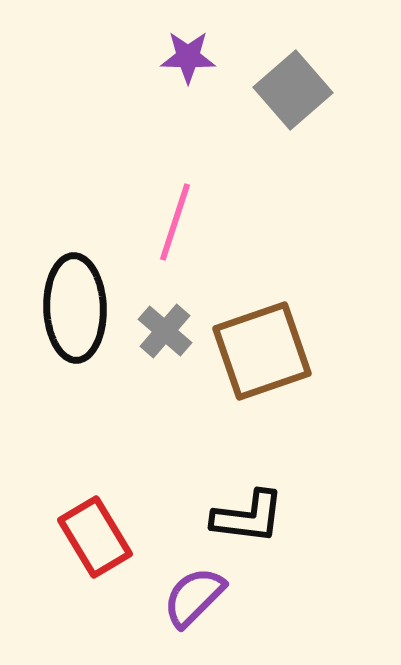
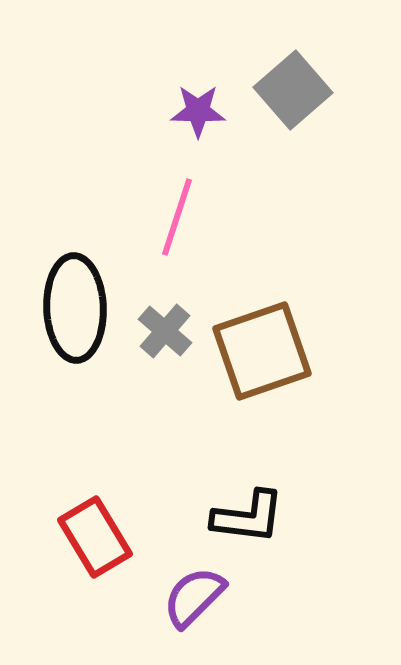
purple star: moved 10 px right, 54 px down
pink line: moved 2 px right, 5 px up
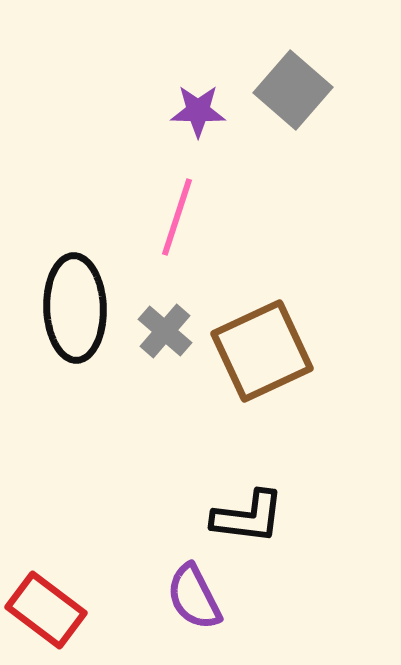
gray square: rotated 8 degrees counterclockwise
brown square: rotated 6 degrees counterclockwise
red rectangle: moved 49 px left, 73 px down; rotated 22 degrees counterclockwise
purple semicircle: rotated 72 degrees counterclockwise
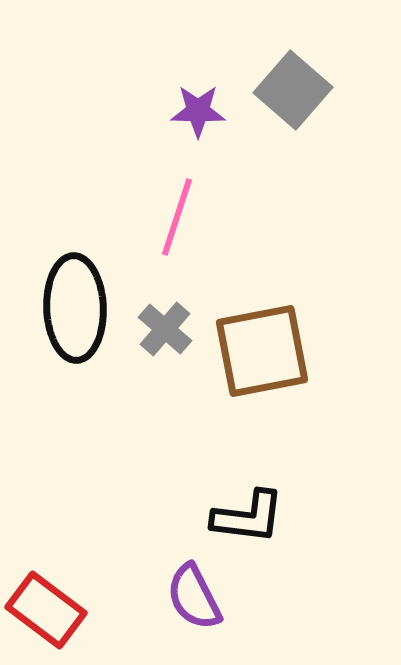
gray cross: moved 2 px up
brown square: rotated 14 degrees clockwise
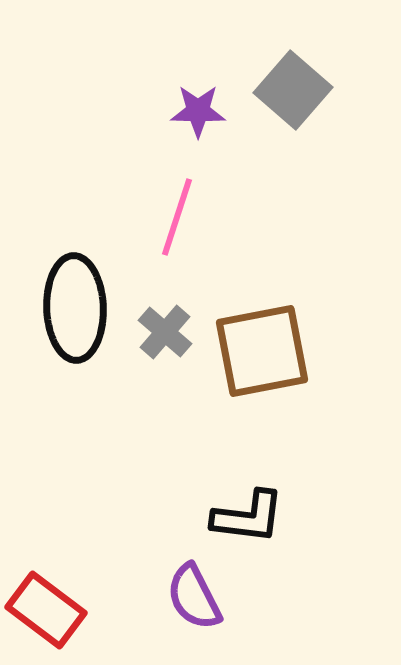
gray cross: moved 3 px down
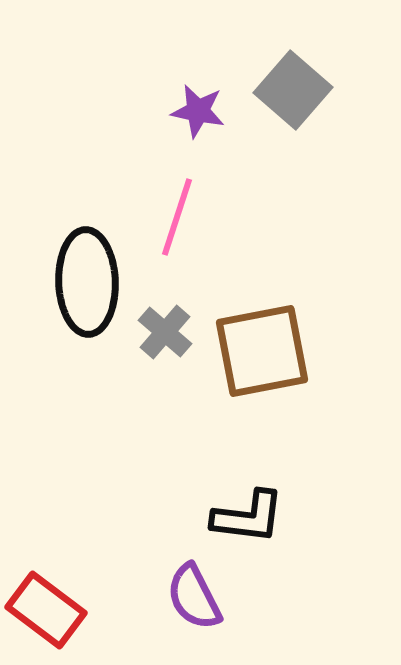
purple star: rotated 10 degrees clockwise
black ellipse: moved 12 px right, 26 px up
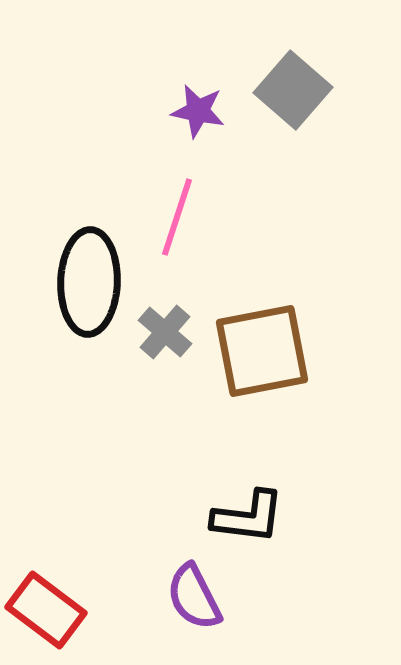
black ellipse: moved 2 px right; rotated 4 degrees clockwise
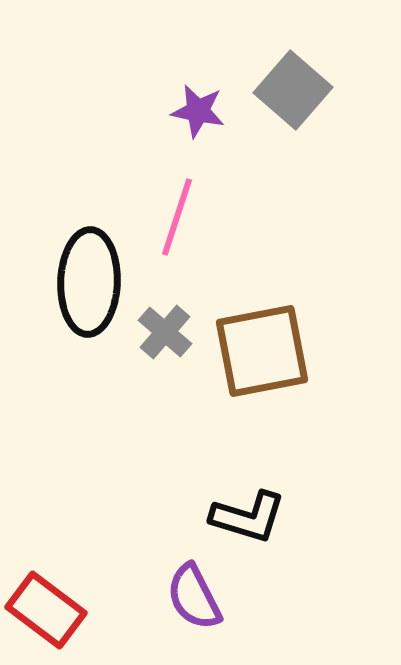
black L-shape: rotated 10 degrees clockwise
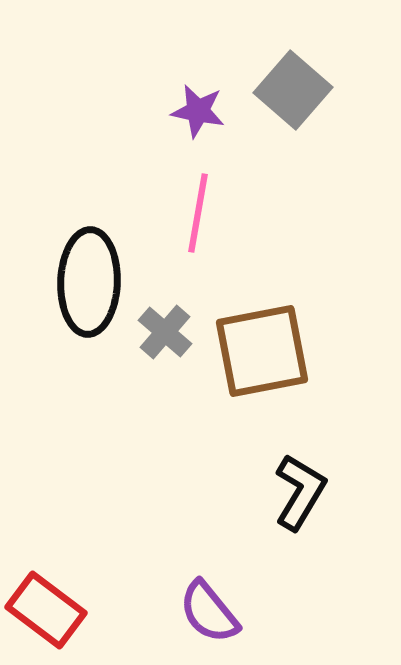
pink line: moved 21 px right, 4 px up; rotated 8 degrees counterclockwise
black L-shape: moved 52 px right, 25 px up; rotated 76 degrees counterclockwise
purple semicircle: moved 15 px right, 15 px down; rotated 12 degrees counterclockwise
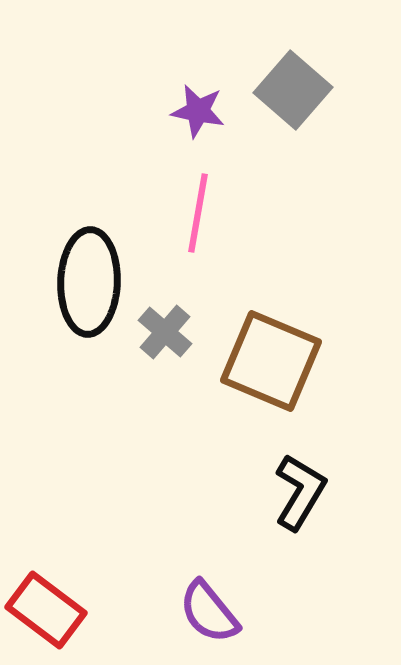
brown square: moved 9 px right, 10 px down; rotated 34 degrees clockwise
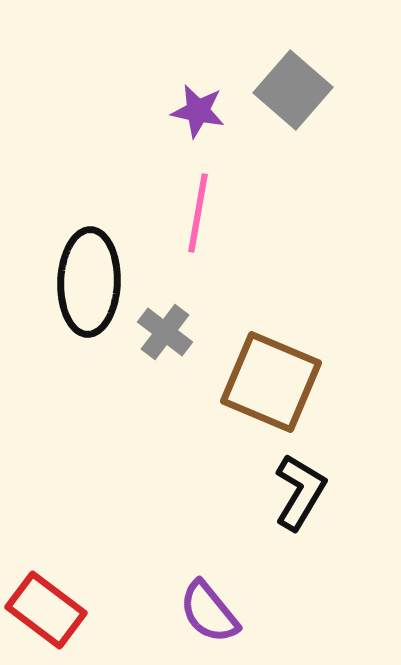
gray cross: rotated 4 degrees counterclockwise
brown square: moved 21 px down
